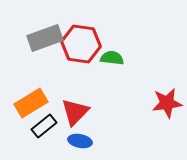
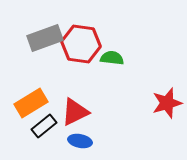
red star: rotated 8 degrees counterclockwise
red triangle: rotated 20 degrees clockwise
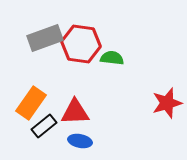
orange rectangle: rotated 24 degrees counterclockwise
red triangle: rotated 24 degrees clockwise
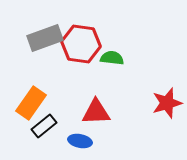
red triangle: moved 21 px right
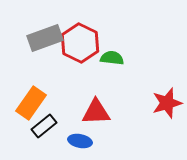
red hexagon: moved 1 px left, 1 px up; rotated 18 degrees clockwise
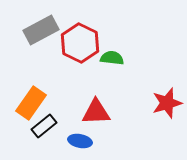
gray rectangle: moved 4 px left, 8 px up; rotated 8 degrees counterclockwise
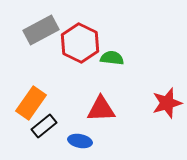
red triangle: moved 5 px right, 3 px up
